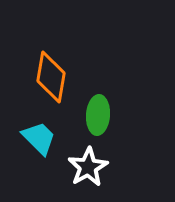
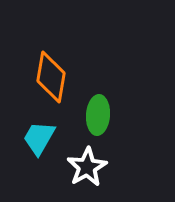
cyan trapezoid: rotated 105 degrees counterclockwise
white star: moved 1 px left
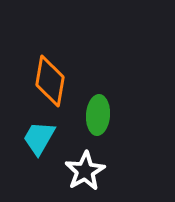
orange diamond: moved 1 px left, 4 px down
white star: moved 2 px left, 4 px down
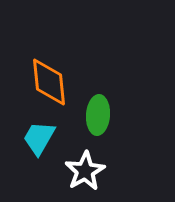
orange diamond: moved 1 px left, 1 px down; rotated 15 degrees counterclockwise
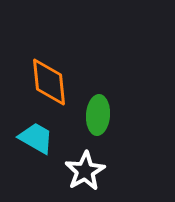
cyan trapezoid: moved 3 px left; rotated 90 degrees clockwise
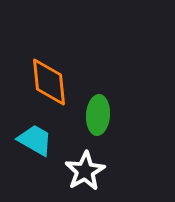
cyan trapezoid: moved 1 px left, 2 px down
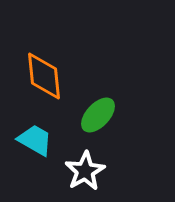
orange diamond: moved 5 px left, 6 px up
green ellipse: rotated 39 degrees clockwise
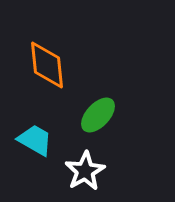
orange diamond: moved 3 px right, 11 px up
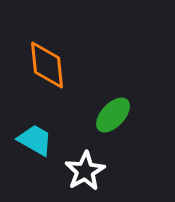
green ellipse: moved 15 px right
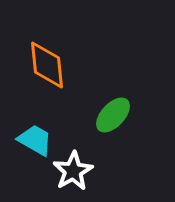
white star: moved 12 px left
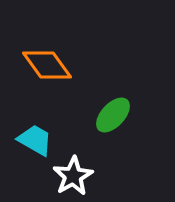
orange diamond: rotated 30 degrees counterclockwise
white star: moved 5 px down
